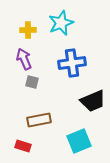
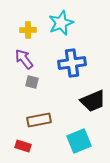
purple arrow: rotated 15 degrees counterclockwise
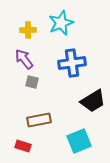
black trapezoid: rotated 8 degrees counterclockwise
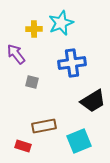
yellow cross: moved 6 px right, 1 px up
purple arrow: moved 8 px left, 5 px up
brown rectangle: moved 5 px right, 6 px down
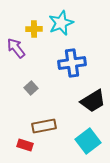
purple arrow: moved 6 px up
gray square: moved 1 px left, 6 px down; rotated 32 degrees clockwise
cyan square: moved 9 px right; rotated 15 degrees counterclockwise
red rectangle: moved 2 px right, 1 px up
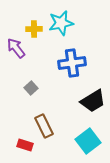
cyan star: rotated 10 degrees clockwise
brown rectangle: rotated 75 degrees clockwise
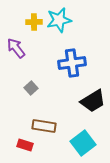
cyan star: moved 2 px left, 3 px up
yellow cross: moved 7 px up
brown rectangle: rotated 55 degrees counterclockwise
cyan square: moved 5 px left, 2 px down
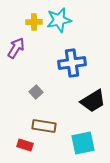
purple arrow: rotated 70 degrees clockwise
gray square: moved 5 px right, 4 px down
cyan square: rotated 25 degrees clockwise
